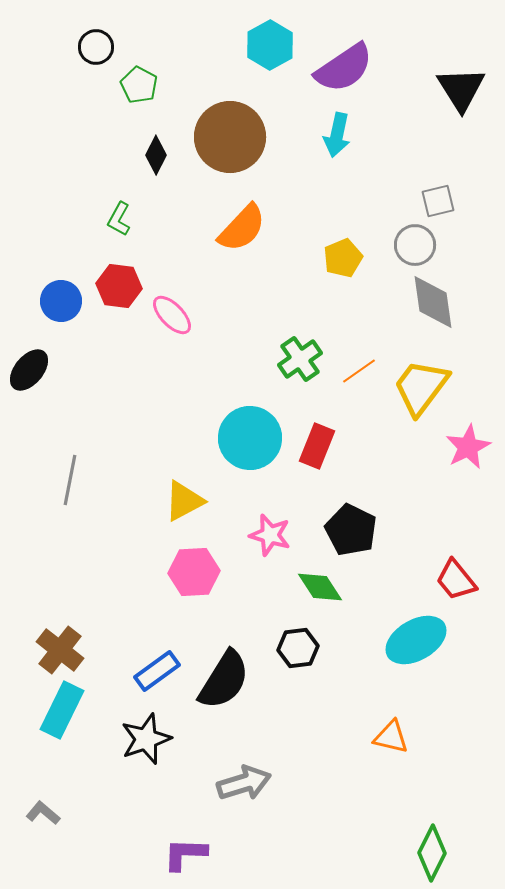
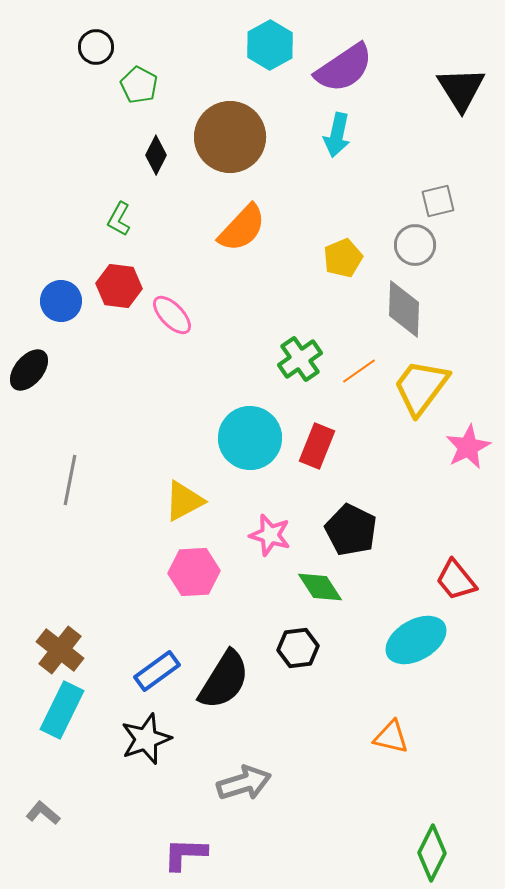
gray diamond at (433, 302): moved 29 px left, 7 px down; rotated 10 degrees clockwise
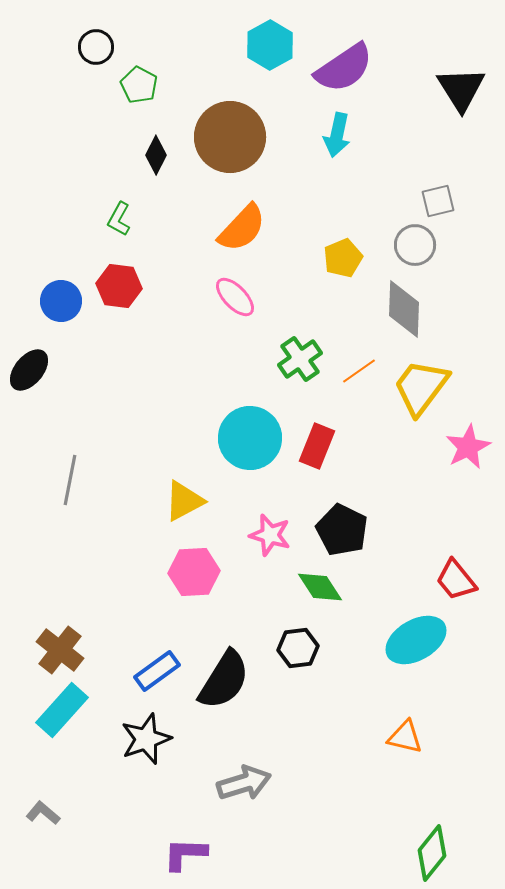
pink ellipse at (172, 315): moved 63 px right, 18 px up
black pentagon at (351, 530): moved 9 px left
cyan rectangle at (62, 710): rotated 16 degrees clockwise
orange triangle at (391, 737): moved 14 px right
green diamond at (432, 853): rotated 12 degrees clockwise
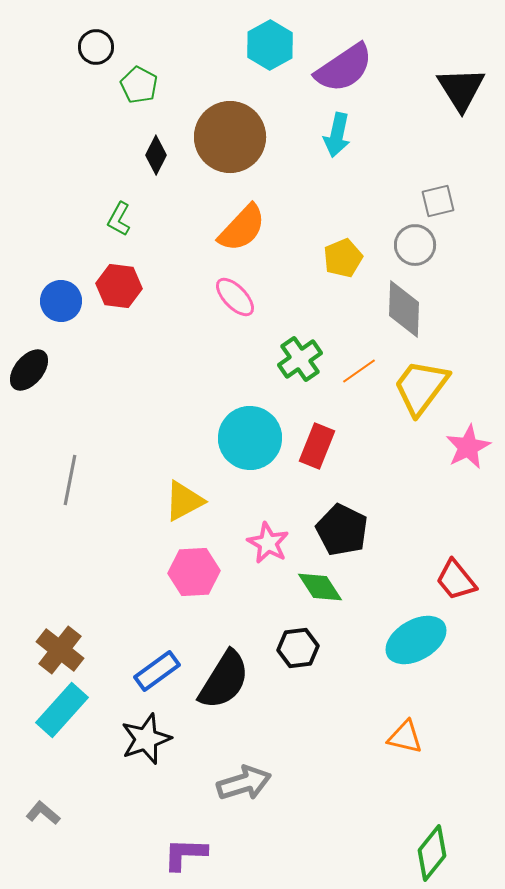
pink star at (270, 535): moved 2 px left, 8 px down; rotated 12 degrees clockwise
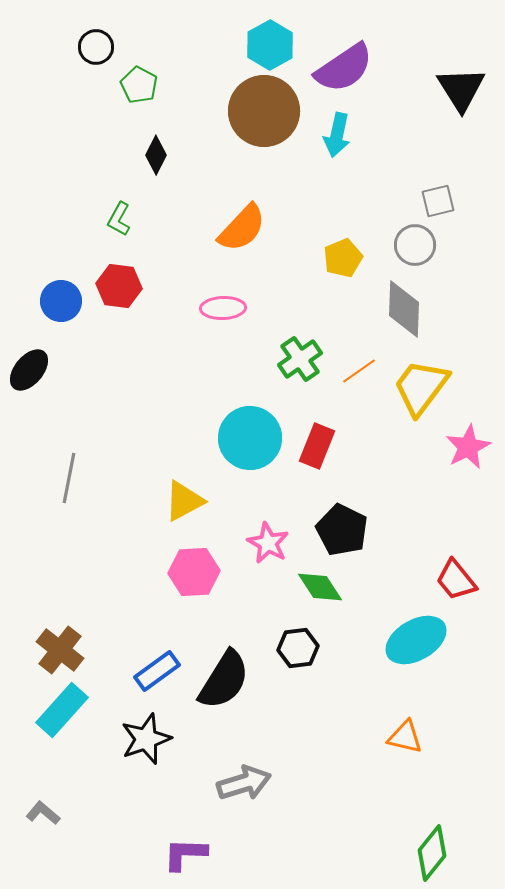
brown circle at (230, 137): moved 34 px right, 26 px up
pink ellipse at (235, 297): moved 12 px left, 11 px down; rotated 48 degrees counterclockwise
gray line at (70, 480): moved 1 px left, 2 px up
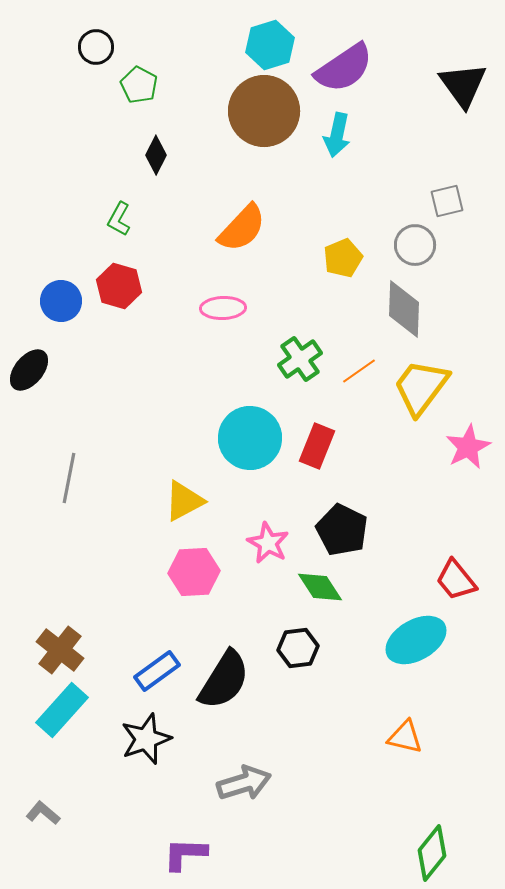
cyan hexagon at (270, 45): rotated 12 degrees clockwise
black triangle at (461, 89): moved 2 px right, 4 px up; rotated 4 degrees counterclockwise
gray square at (438, 201): moved 9 px right
red hexagon at (119, 286): rotated 9 degrees clockwise
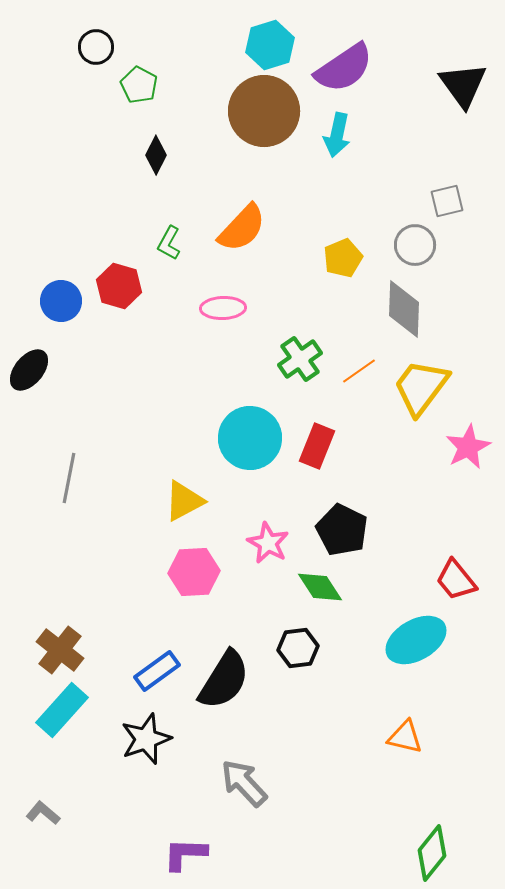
green L-shape at (119, 219): moved 50 px right, 24 px down
gray arrow at (244, 783): rotated 116 degrees counterclockwise
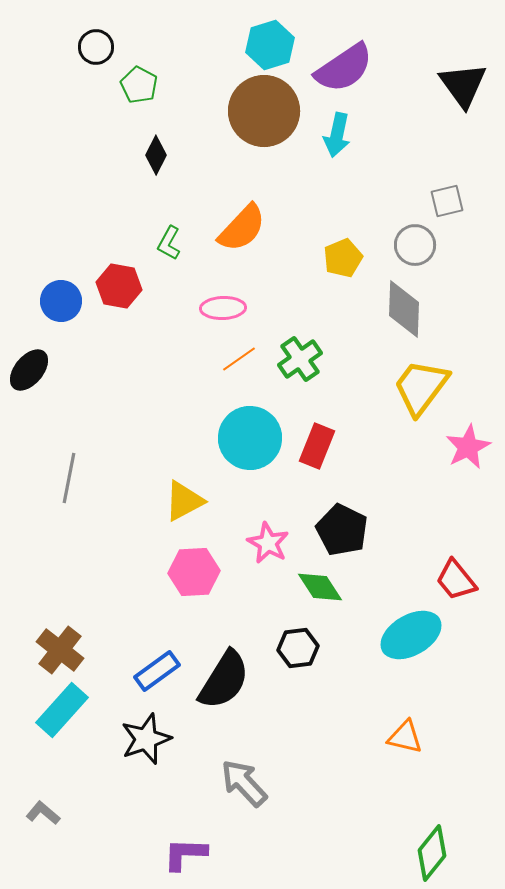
red hexagon at (119, 286): rotated 6 degrees counterclockwise
orange line at (359, 371): moved 120 px left, 12 px up
cyan ellipse at (416, 640): moved 5 px left, 5 px up
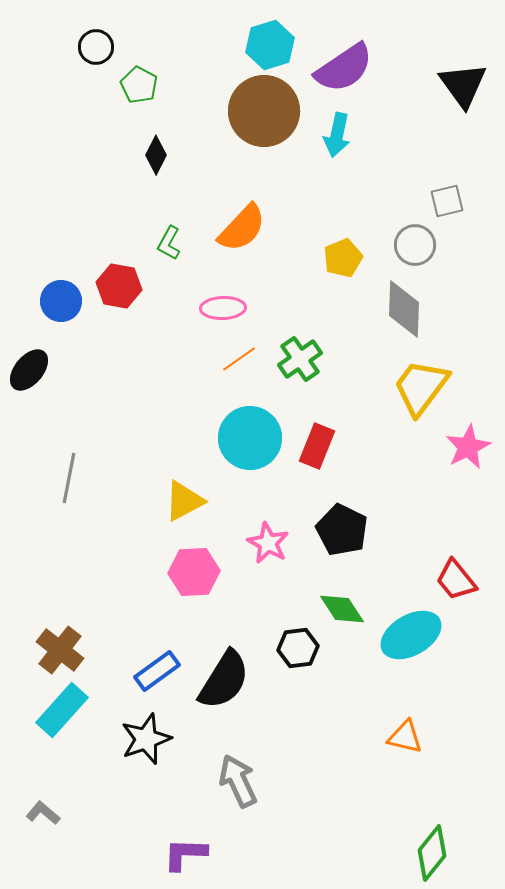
green diamond at (320, 587): moved 22 px right, 22 px down
gray arrow at (244, 783): moved 6 px left, 2 px up; rotated 18 degrees clockwise
